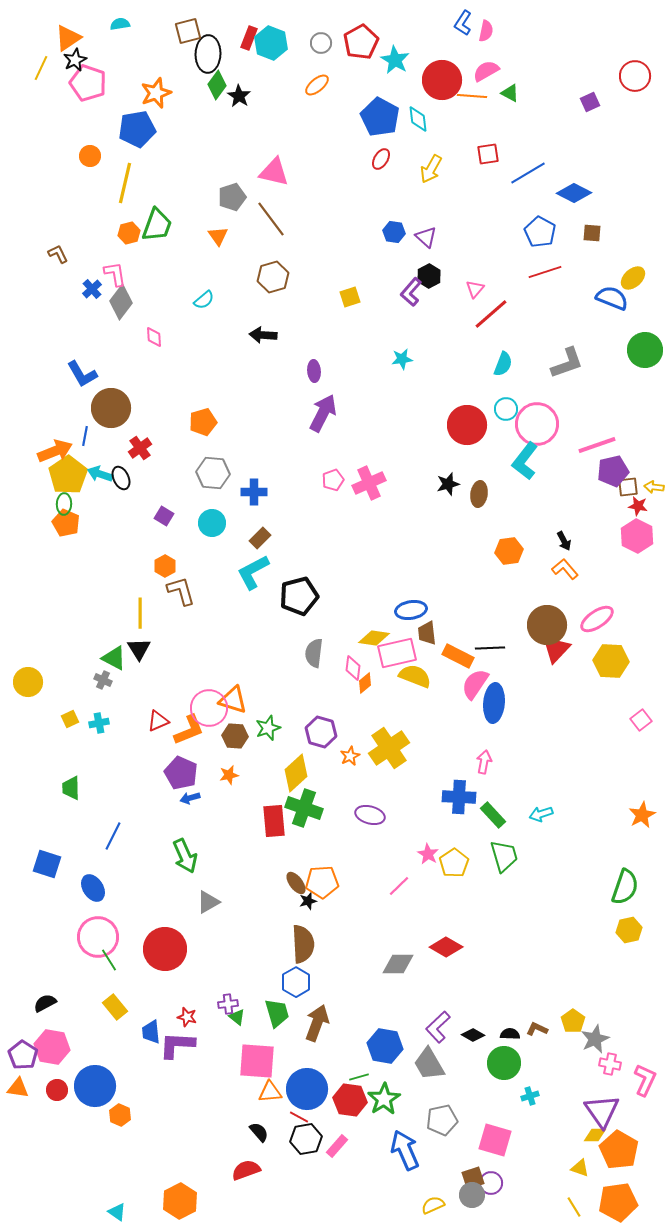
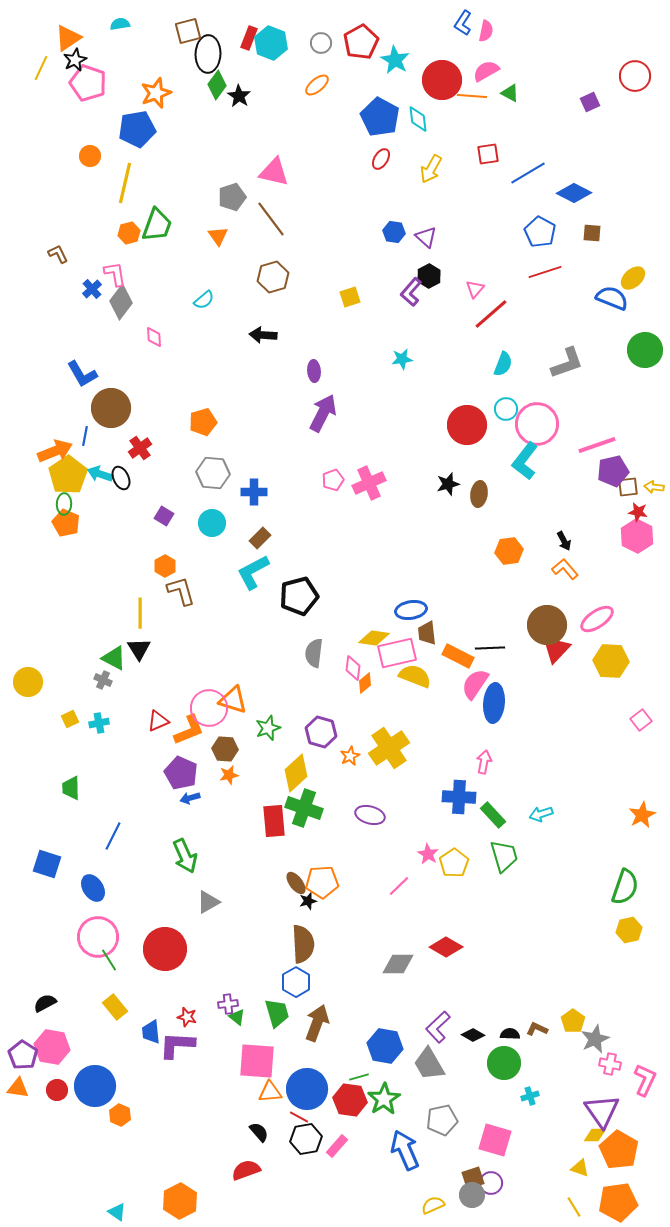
red star at (638, 506): moved 6 px down
brown hexagon at (235, 736): moved 10 px left, 13 px down
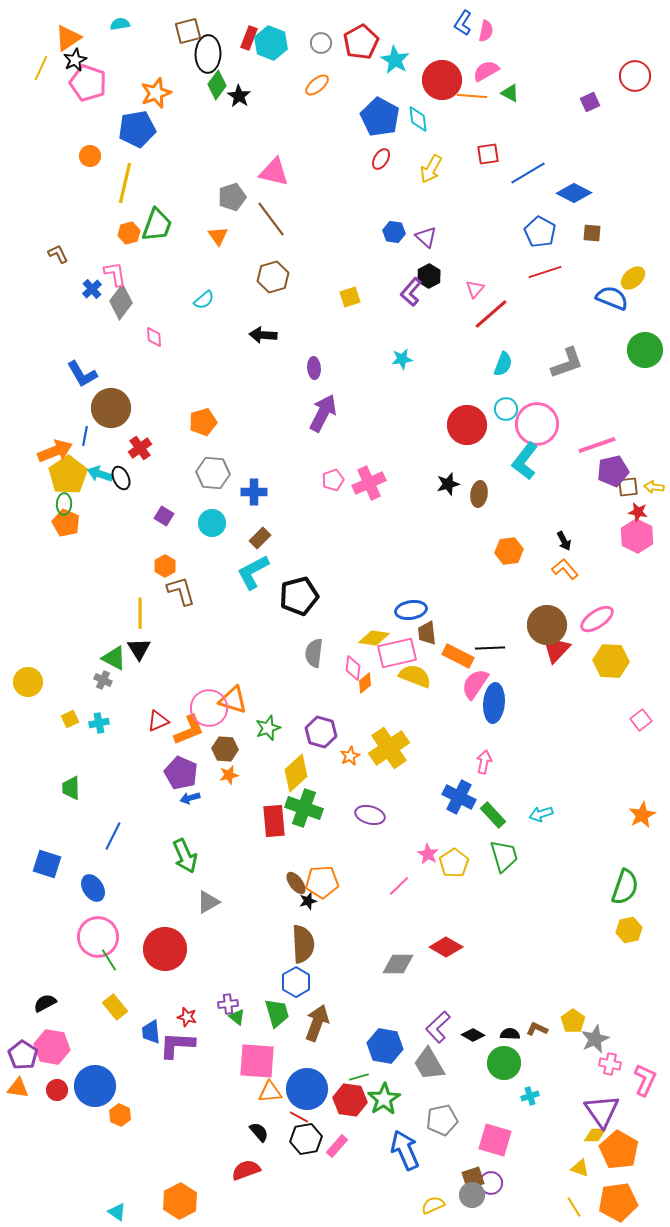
purple ellipse at (314, 371): moved 3 px up
blue cross at (459, 797): rotated 24 degrees clockwise
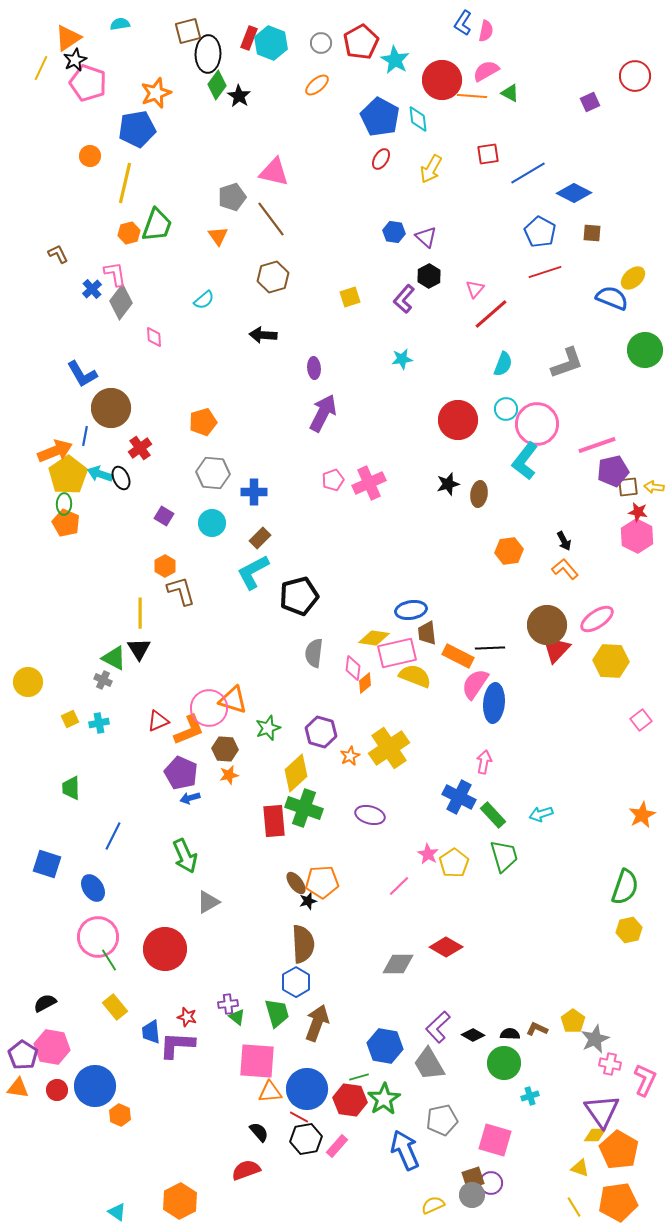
purple L-shape at (411, 292): moved 7 px left, 7 px down
red circle at (467, 425): moved 9 px left, 5 px up
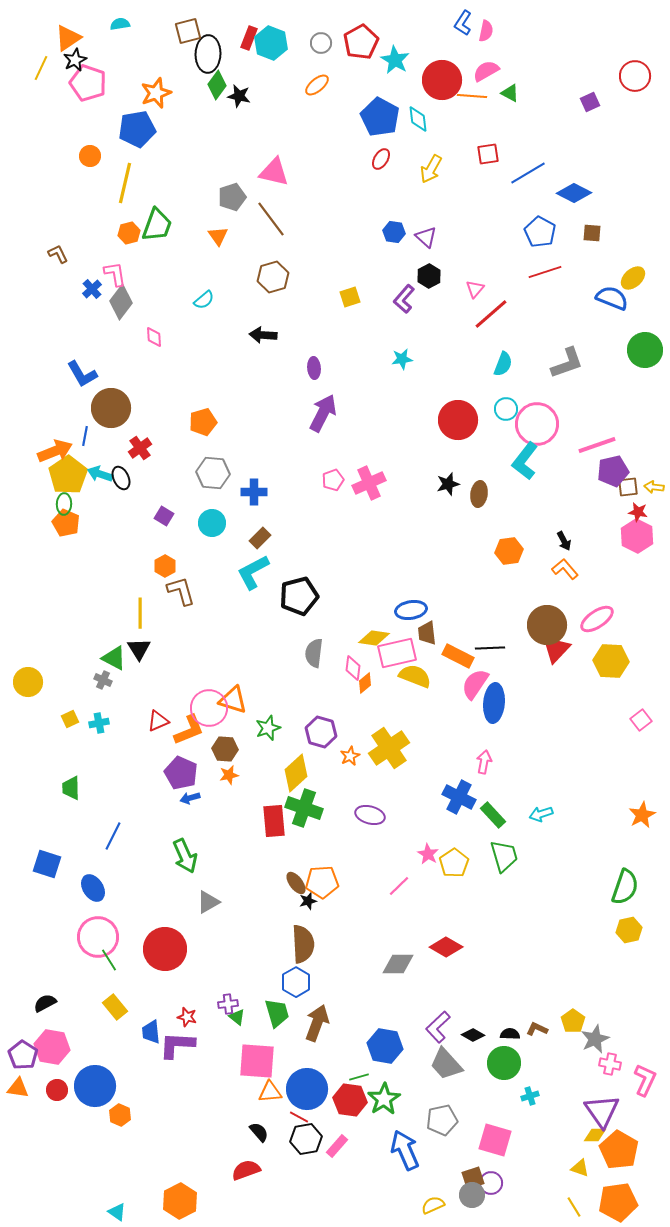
black star at (239, 96): rotated 20 degrees counterclockwise
gray trapezoid at (429, 1064): moved 17 px right; rotated 12 degrees counterclockwise
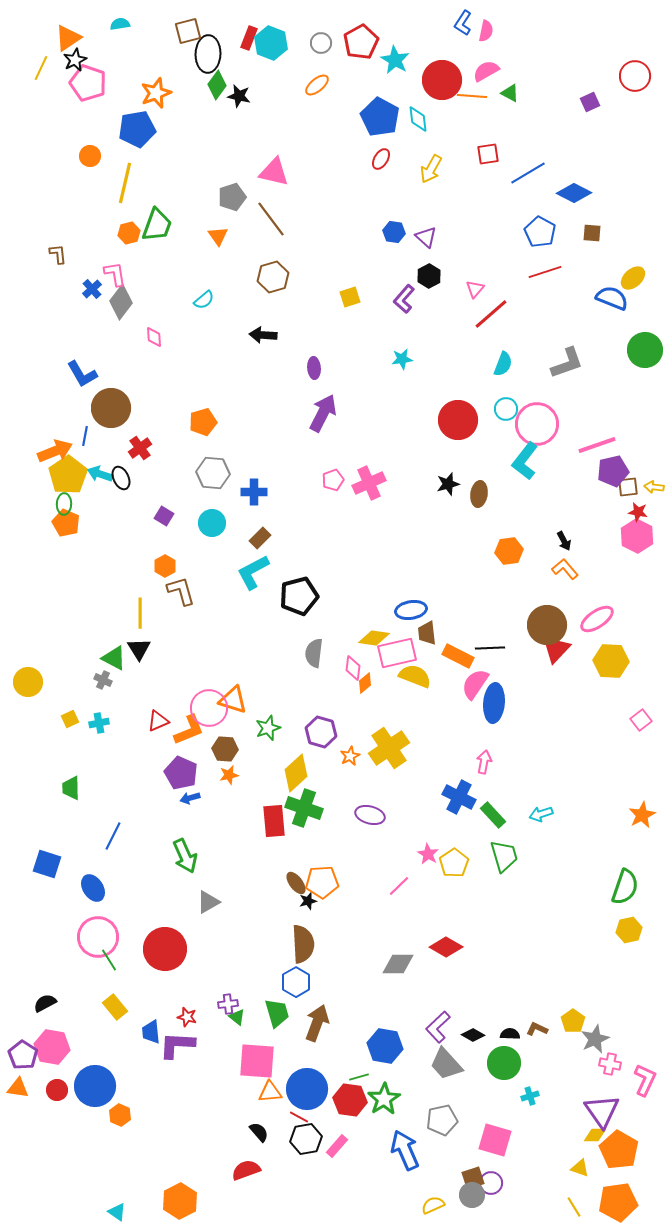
brown L-shape at (58, 254): rotated 20 degrees clockwise
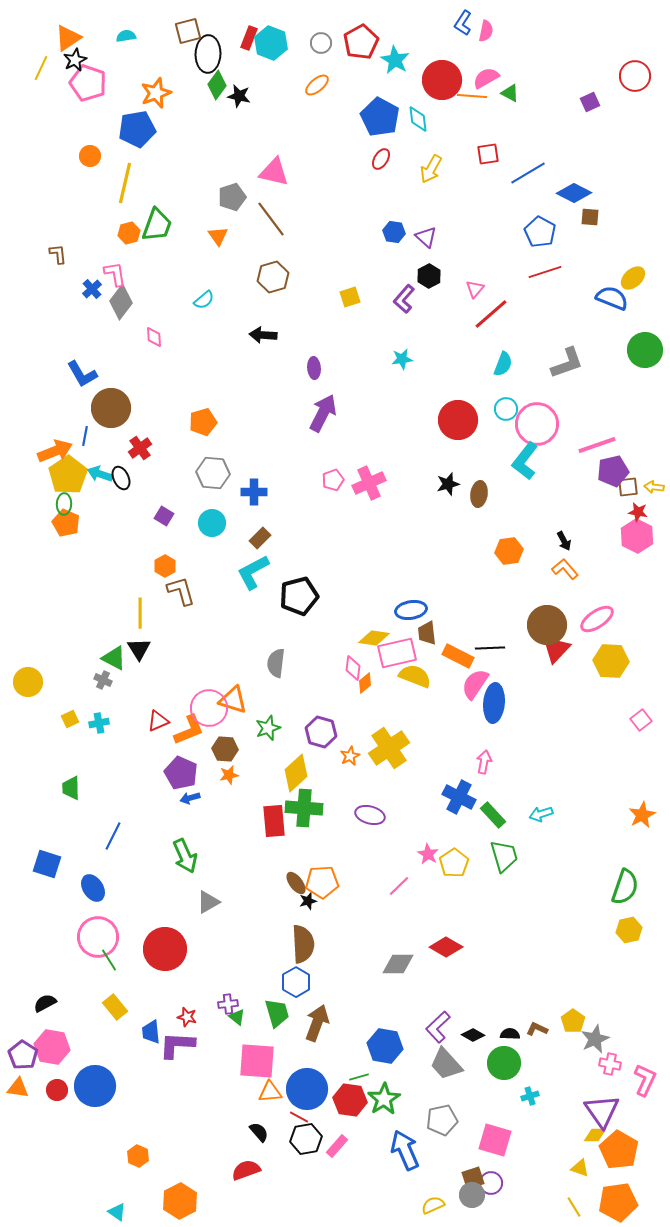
cyan semicircle at (120, 24): moved 6 px right, 12 px down
pink semicircle at (486, 71): moved 7 px down
brown square at (592, 233): moved 2 px left, 16 px up
gray semicircle at (314, 653): moved 38 px left, 10 px down
green cross at (304, 808): rotated 15 degrees counterclockwise
orange hexagon at (120, 1115): moved 18 px right, 41 px down
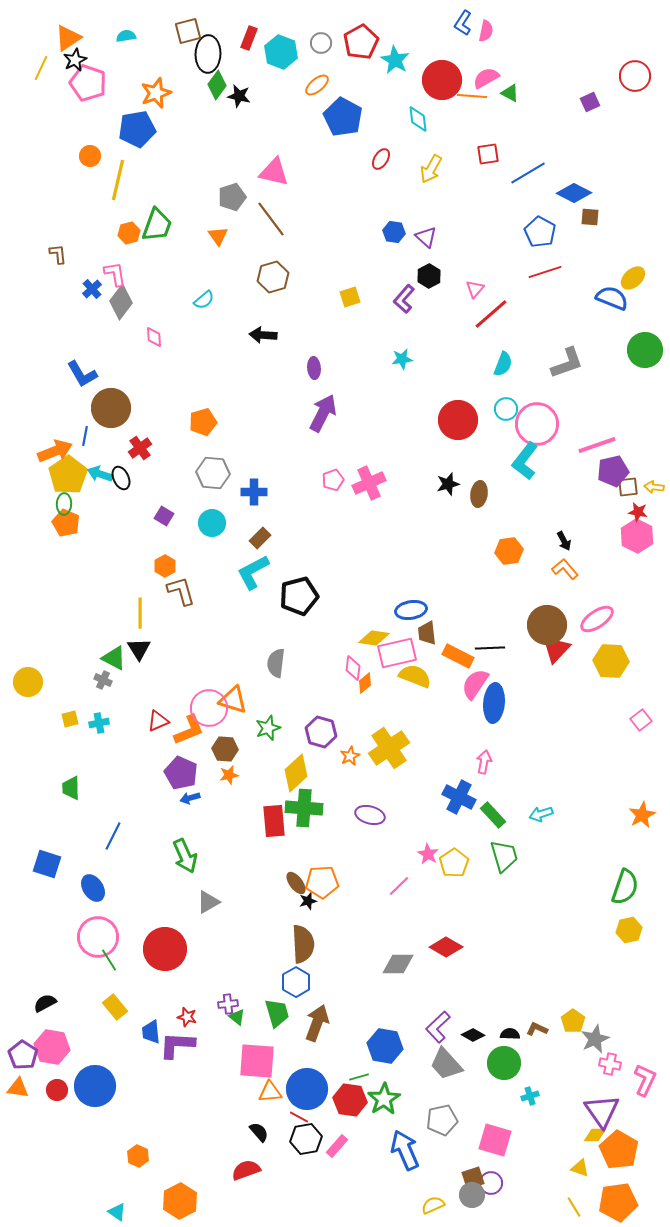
cyan hexagon at (271, 43): moved 10 px right, 9 px down
blue pentagon at (380, 117): moved 37 px left
yellow line at (125, 183): moved 7 px left, 3 px up
yellow square at (70, 719): rotated 12 degrees clockwise
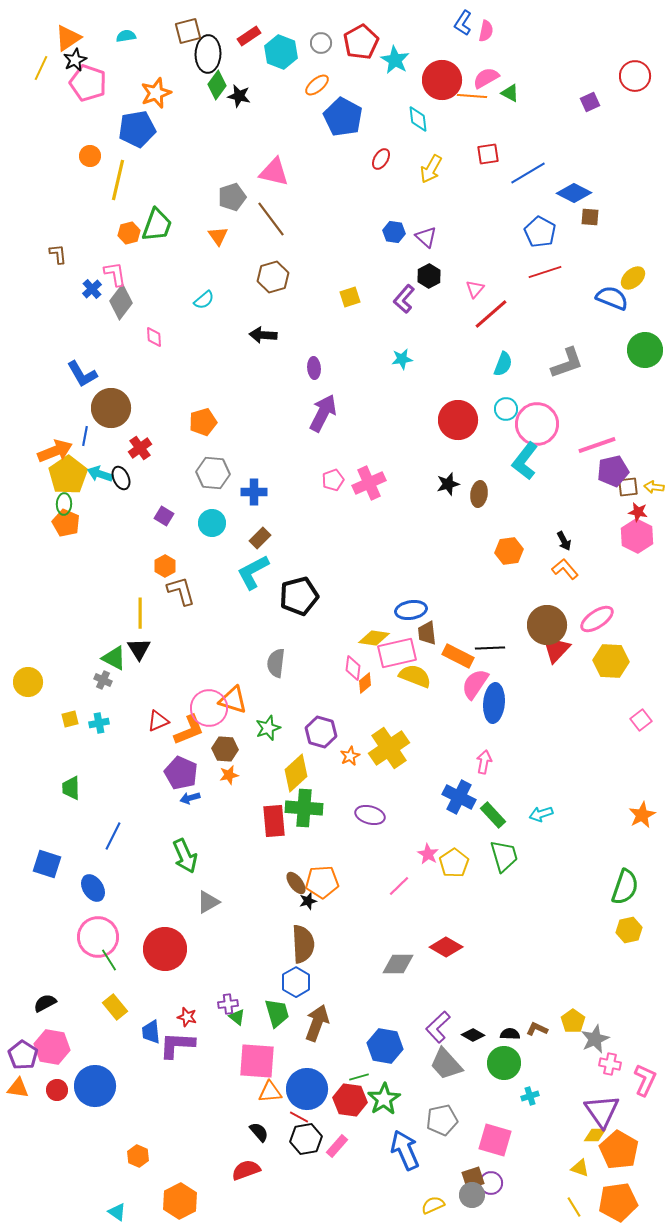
red rectangle at (249, 38): moved 2 px up; rotated 35 degrees clockwise
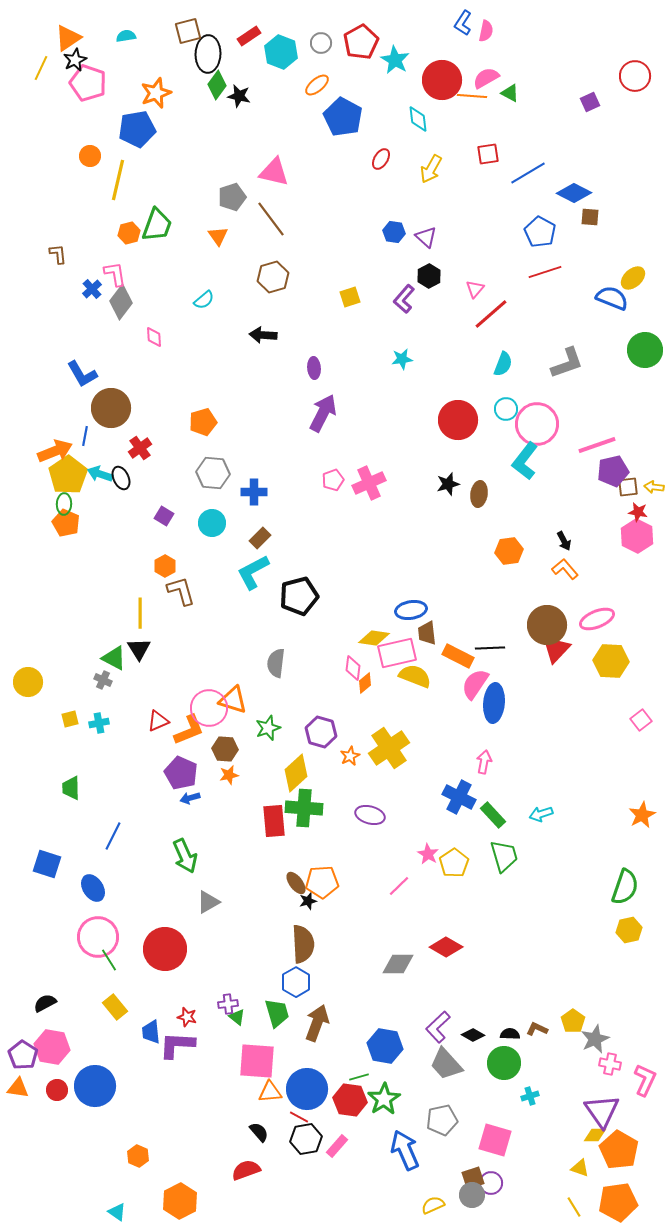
pink ellipse at (597, 619): rotated 12 degrees clockwise
